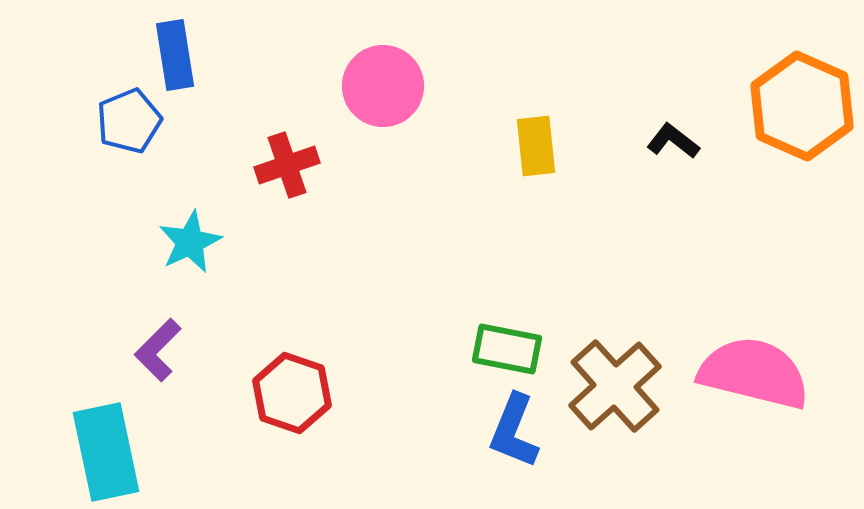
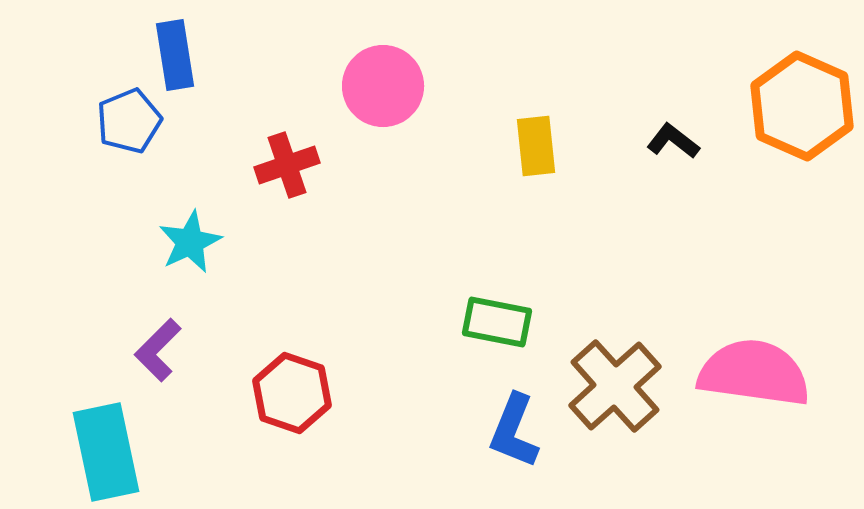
green rectangle: moved 10 px left, 27 px up
pink semicircle: rotated 6 degrees counterclockwise
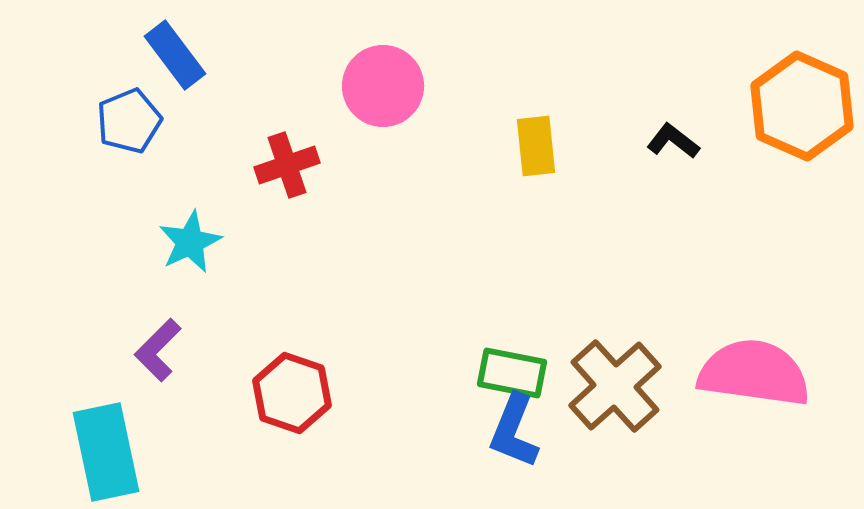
blue rectangle: rotated 28 degrees counterclockwise
green rectangle: moved 15 px right, 51 px down
